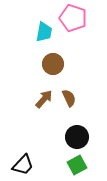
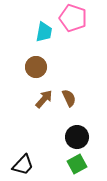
brown circle: moved 17 px left, 3 px down
green square: moved 1 px up
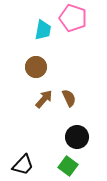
cyan trapezoid: moved 1 px left, 2 px up
green square: moved 9 px left, 2 px down; rotated 24 degrees counterclockwise
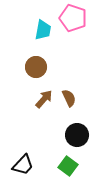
black circle: moved 2 px up
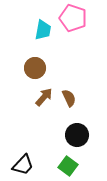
brown circle: moved 1 px left, 1 px down
brown arrow: moved 2 px up
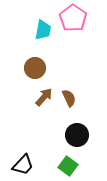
pink pentagon: rotated 16 degrees clockwise
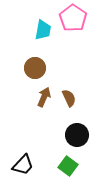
brown arrow: rotated 18 degrees counterclockwise
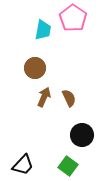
black circle: moved 5 px right
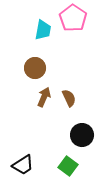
black trapezoid: rotated 15 degrees clockwise
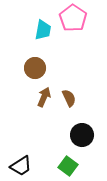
black trapezoid: moved 2 px left, 1 px down
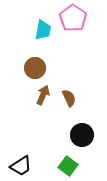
brown arrow: moved 1 px left, 2 px up
